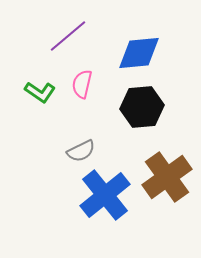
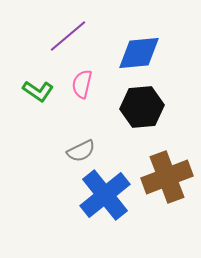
green L-shape: moved 2 px left, 1 px up
brown cross: rotated 15 degrees clockwise
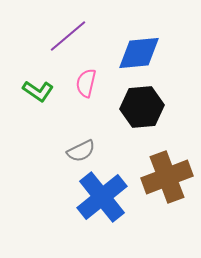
pink semicircle: moved 4 px right, 1 px up
blue cross: moved 3 px left, 2 px down
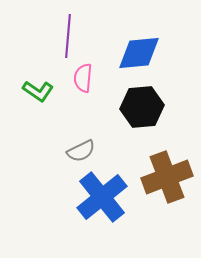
purple line: rotated 45 degrees counterclockwise
pink semicircle: moved 3 px left, 5 px up; rotated 8 degrees counterclockwise
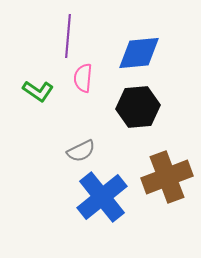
black hexagon: moved 4 px left
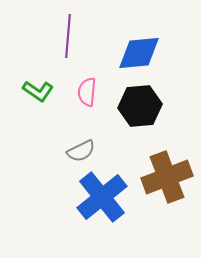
pink semicircle: moved 4 px right, 14 px down
black hexagon: moved 2 px right, 1 px up
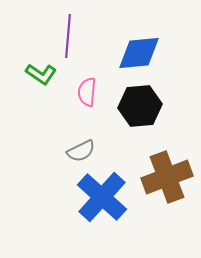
green L-shape: moved 3 px right, 17 px up
blue cross: rotated 9 degrees counterclockwise
